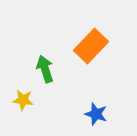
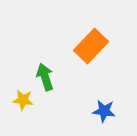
green arrow: moved 8 px down
blue star: moved 8 px right, 3 px up; rotated 10 degrees counterclockwise
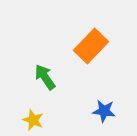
green arrow: rotated 16 degrees counterclockwise
yellow star: moved 10 px right, 20 px down; rotated 15 degrees clockwise
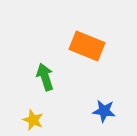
orange rectangle: moved 4 px left; rotated 68 degrees clockwise
green arrow: rotated 16 degrees clockwise
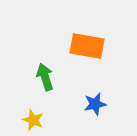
orange rectangle: rotated 12 degrees counterclockwise
blue star: moved 9 px left, 7 px up; rotated 20 degrees counterclockwise
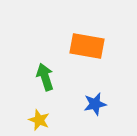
yellow star: moved 6 px right
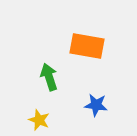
green arrow: moved 4 px right
blue star: moved 1 px right, 1 px down; rotated 20 degrees clockwise
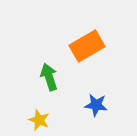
orange rectangle: rotated 40 degrees counterclockwise
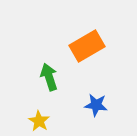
yellow star: moved 1 px down; rotated 10 degrees clockwise
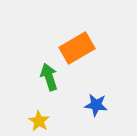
orange rectangle: moved 10 px left, 2 px down
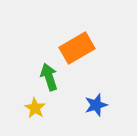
blue star: rotated 25 degrees counterclockwise
yellow star: moved 4 px left, 13 px up
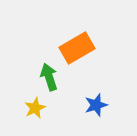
yellow star: rotated 15 degrees clockwise
